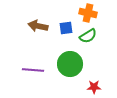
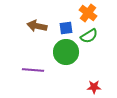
orange cross: rotated 24 degrees clockwise
brown arrow: moved 1 px left
green semicircle: moved 1 px right
green circle: moved 4 px left, 12 px up
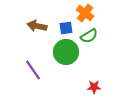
orange cross: moved 3 px left
purple line: rotated 50 degrees clockwise
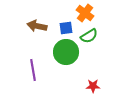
purple line: rotated 25 degrees clockwise
red star: moved 1 px left, 1 px up
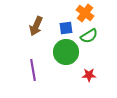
brown arrow: moved 1 px left; rotated 78 degrees counterclockwise
red star: moved 4 px left, 11 px up
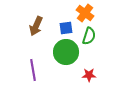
green semicircle: rotated 42 degrees counterclockwise
